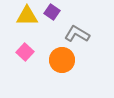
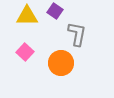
purple square: moved 3 px right, 1 px up
gray L-shape: rotated 70 degrees clockwise
orange circle: moved 1 px left, 3 px down
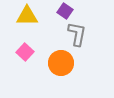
purple square: moved 10 px right
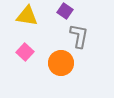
yellow triangle: rotated 10 degrees clockwise
gray L-shape: moved 2 px right, 2 px down
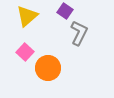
yellow triangle: rotated 50 degrees counterclockwise
gray L-shape: moved 3 px up; rotated 15 degrees clockwise
orange circle: moved 13 px left, 5 px down
